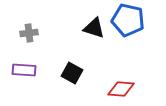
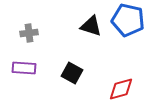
black triangle: moved 3 px left, 2 px up
purple rectangle: moved 2 px up
red diamond: rotated 20 degrees counterclockwise
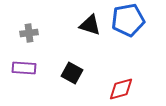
blue pentagon: rotated 24 degrees counterclockwise
black triangle: moved 1 px left, 1 px up
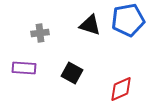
gray cross: moved 11 px right
red diamond: rotated 8 degrees counterclockwise
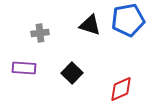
black square: rotated 15 degrees clockwise
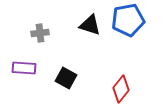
black square: moved 6 px left, 5 px down; rotated 15 degrees counterclockwise
red diamond: rotated 28 degrees counterclockwise
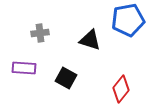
black triangle: moved 15 px down
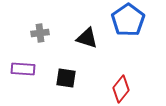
blue pentagon: rotated 24 degrees counterclockwise
black triangle: moved 3 px left, 2 px up
purple rectangle: moved 1 px left, 1 px down
black square: rotated 20 degrees counterclockwise
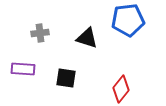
blue pentagon: rotated 28 degrees clockwise
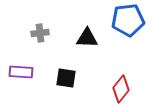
black triangle: rotated 15 degrees counterclockwise
purple rectangle: moved 2 px left, 3 px down
